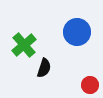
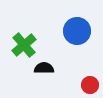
blue circle: moved 1 px up
black semicircle: rotated 108 degrees counterclockwise
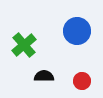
black semicircle: moved 8 px down
red circle: moved 8 px left, 4 px up
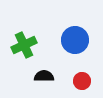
blue circle: moved 2 px left, 9 px down
green cross: rotated 15 degrees clockwise
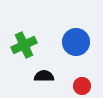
blue circle: moved 1 px right, 2 px down
red circle: moved 5 px down
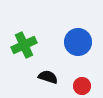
blue circle: moved 2 px right
black semicircle: moved 4 px right, 1 px down; rotated 18 degrees clockwise
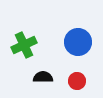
black semicircle: moved 5 px left; rotated 18 degrees counterclockwise
red circle: moved 5 px left, 5 px up
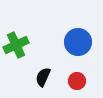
green cross: moved 8 px left
black semicircle: rotated 66 degrees counterclockwise
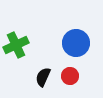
blue circle: moved 2 px left, 1 px down
red circle: moved 7 px left, 5 px up
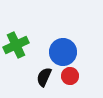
blue circle: moved 13 px left, 9 px down
black semicircle: moved 1 px right
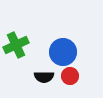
black semicircle: rotated 114 degrees counterclockwise
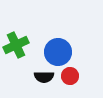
blue circle: moved 5 px left
